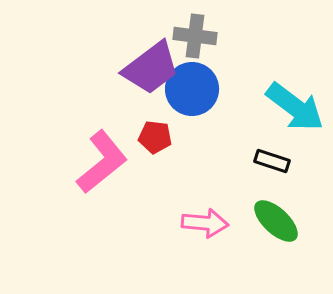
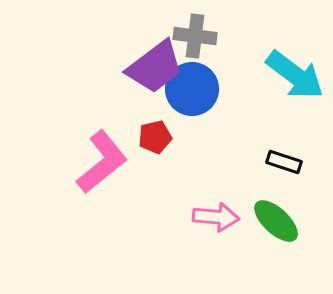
purple trapezoid: moved 4 px right, 1 px up
cyan arrow: moved 32 px up
red pentagon: rotated 20 degrees counterclockwise
black rectangle: moved 12 px right, 1 px down
pink arrow: moved 11 px right, 6 px up
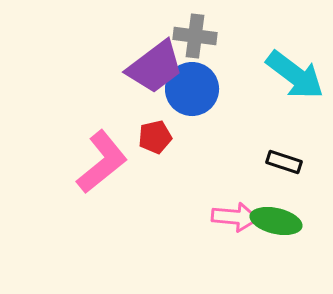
pink arrow: moved 19 px right
green ellipse: rotated 30 degrees counterclockwise
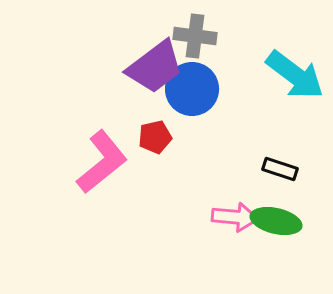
black rectangle: moved 4 px left, 7 px down
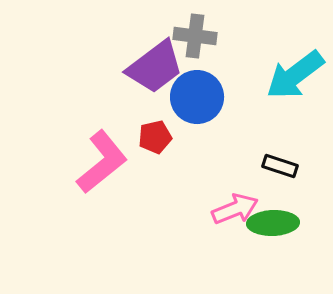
cyan arrow: rotated 106 degrees clockwise
blue circle: moved 5 px right, 8 px down
black rectangle: moved 3 px up
pink arrow: moved 8 px up; rotated 27 degrees counterclockwise
green ellipse: moved 3 px left, 2 px down; rotated 15 degrees counterclockwise
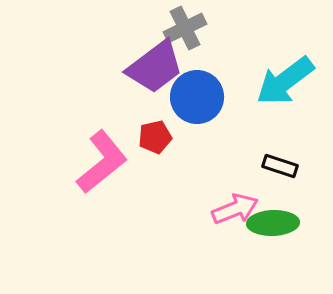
gray cross: moved 10 px left, 8 px up; rotated 33 degrees counterclockwise
cyan arrow: moved 10 px left, 6 px down
